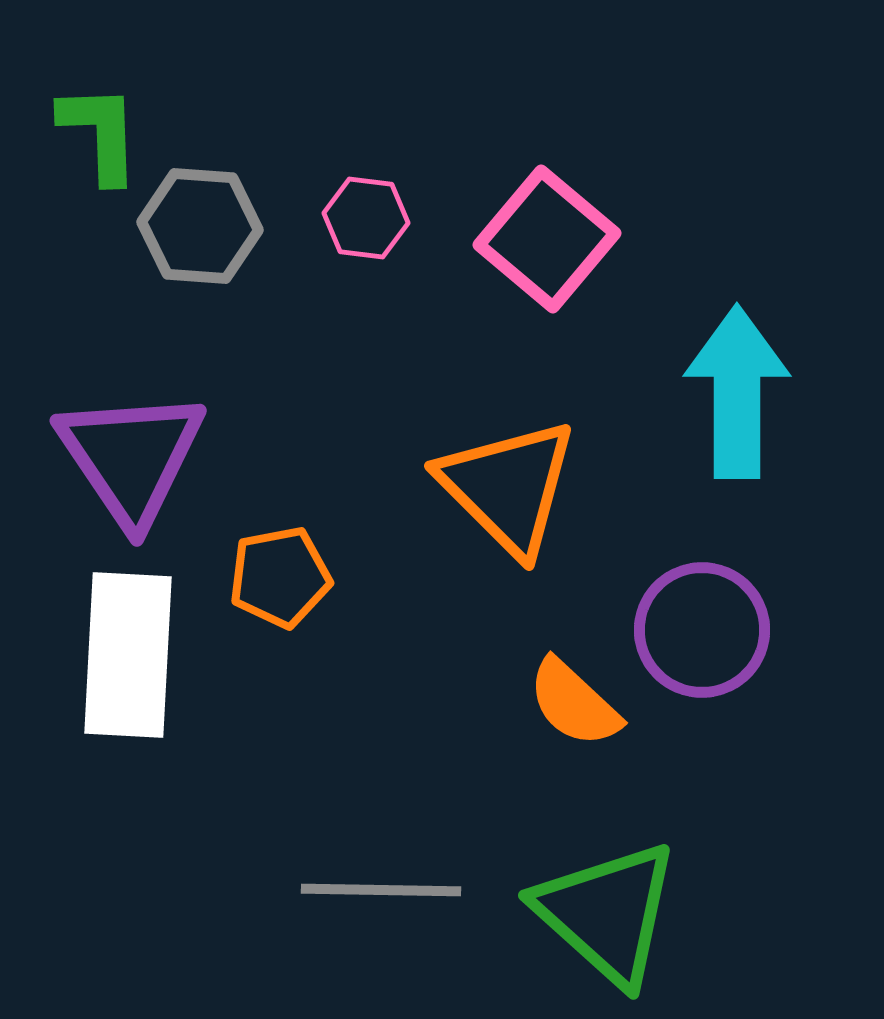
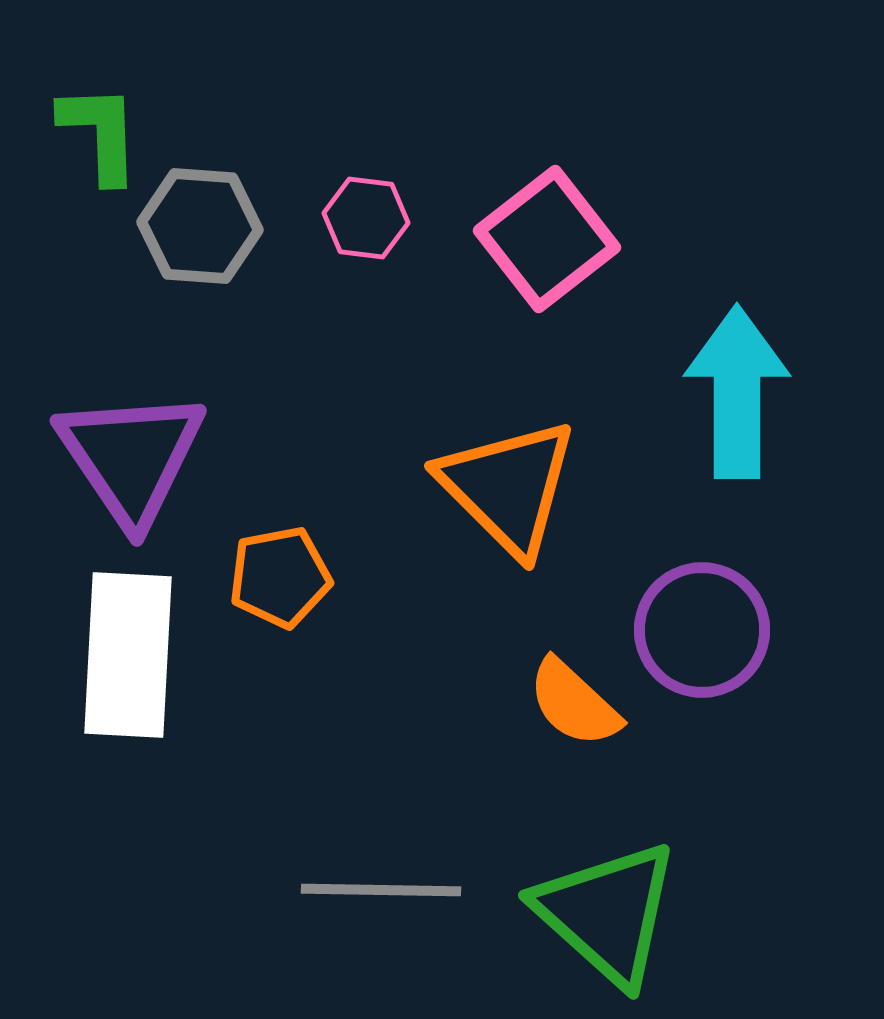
pink square: rotated 12 degrees clockwise
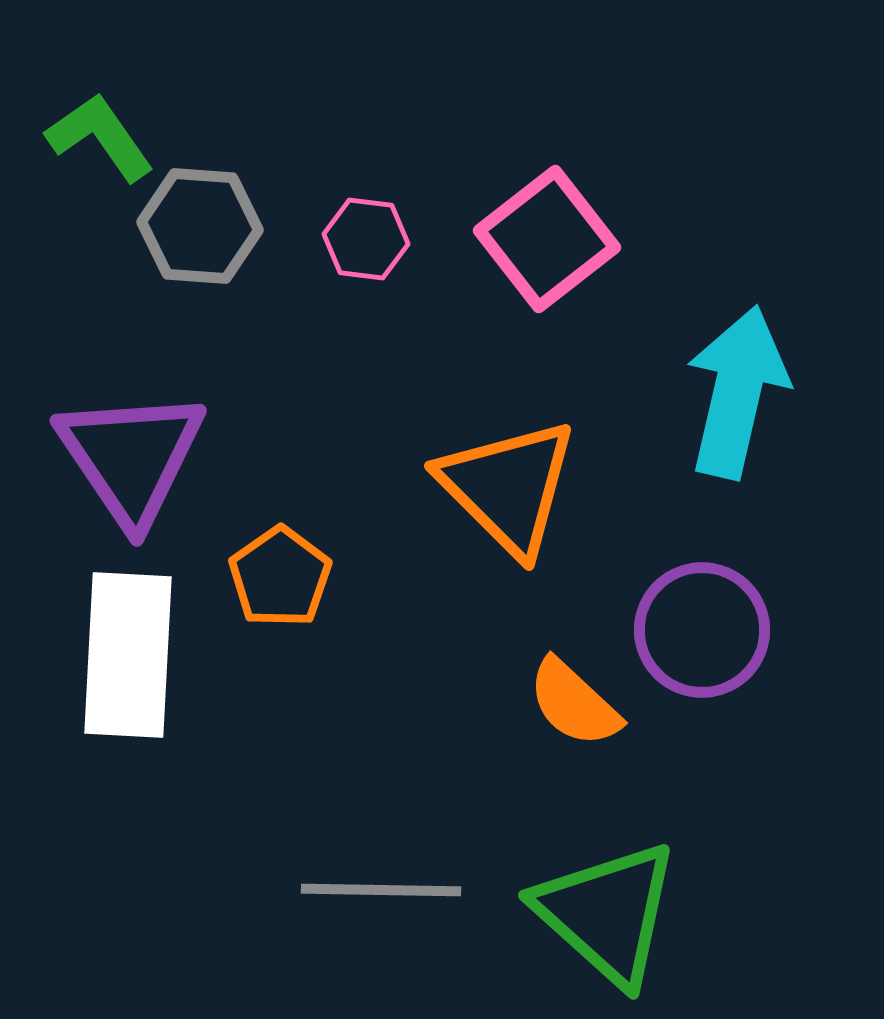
green L-shape: moved 4 px down; rotated 33 degrees counterclockwise
pink hexagon: moved 21 px down
cyan arrow: rotated 13 degrees clockwise
orange pentagon: rotated 24 degrees counterclockwise
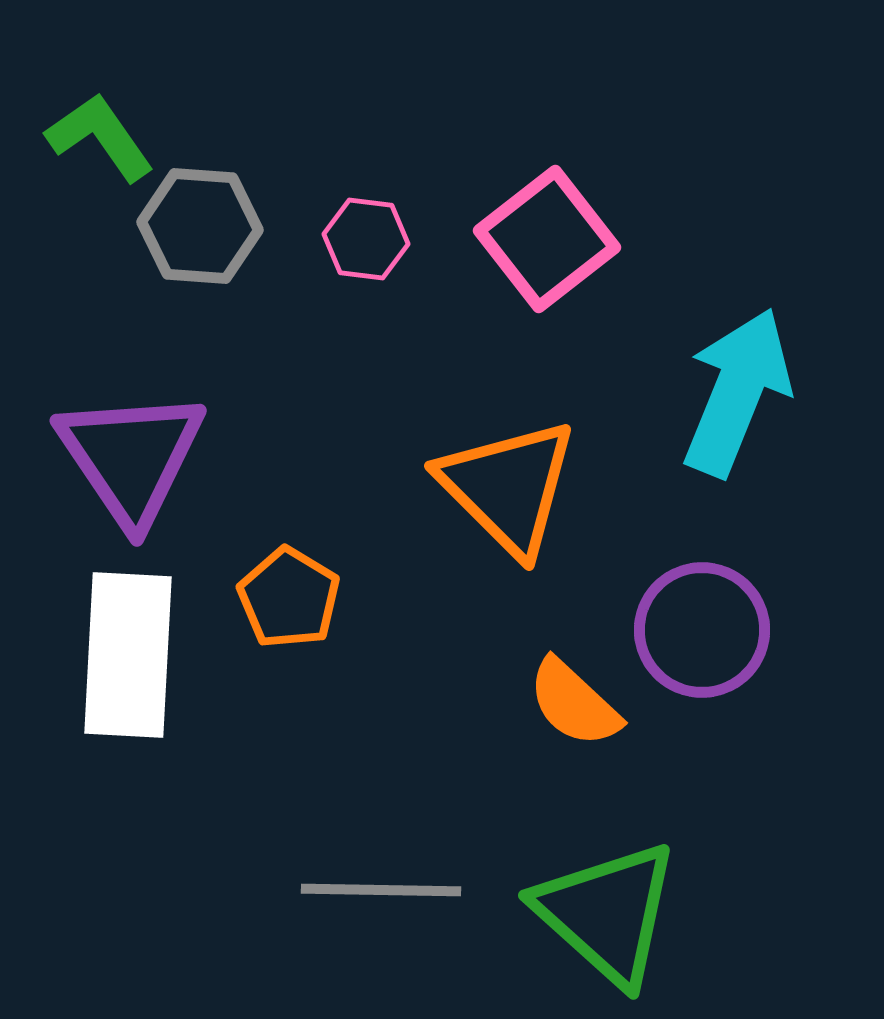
cyan arrow: rotated 9 degrees clockwise
orange pentagon: moved 9 px right, 21 px down; rotated 6 degrees counterclockwise
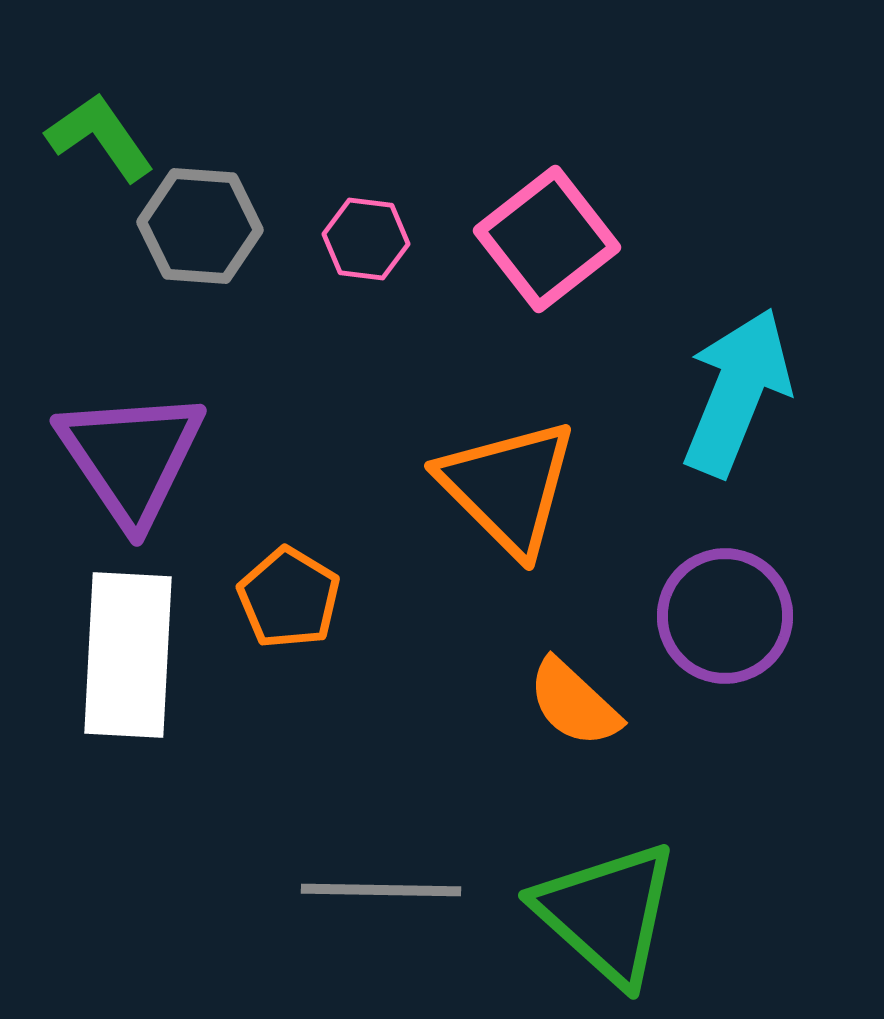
purple circle: moved 23 px right, 14 px up
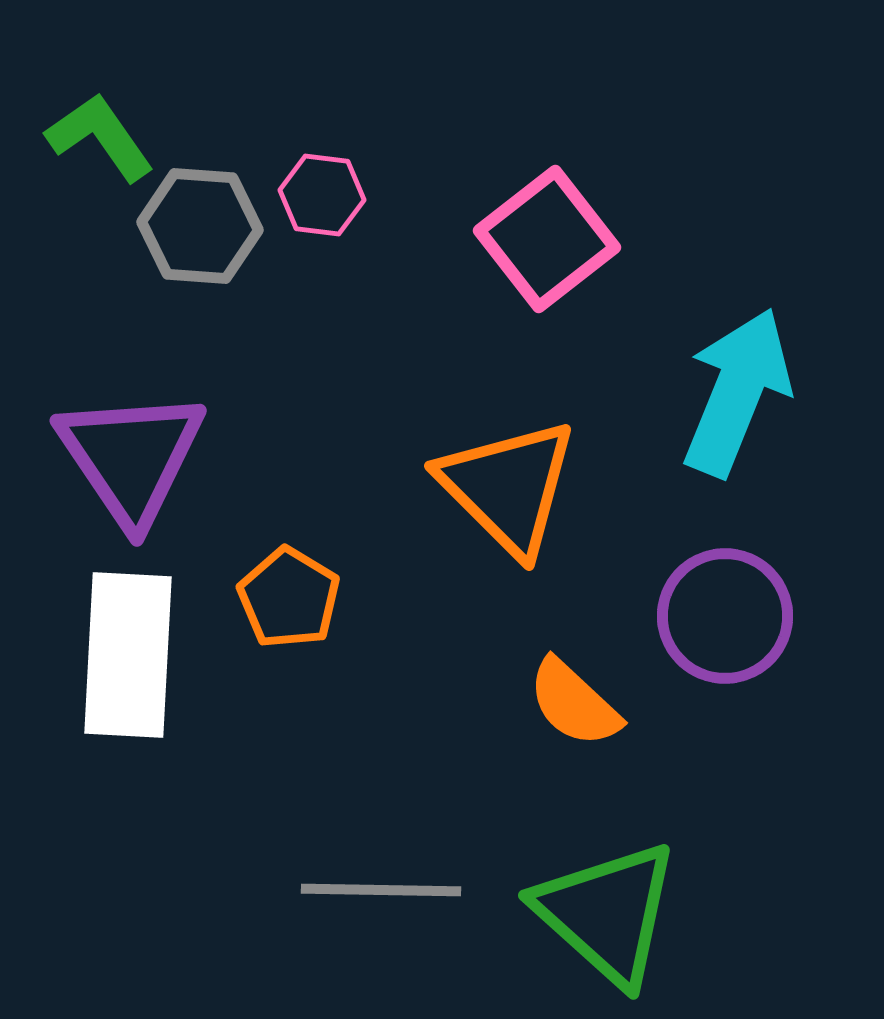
pink hexagon: moved 44 px left, 44 px up
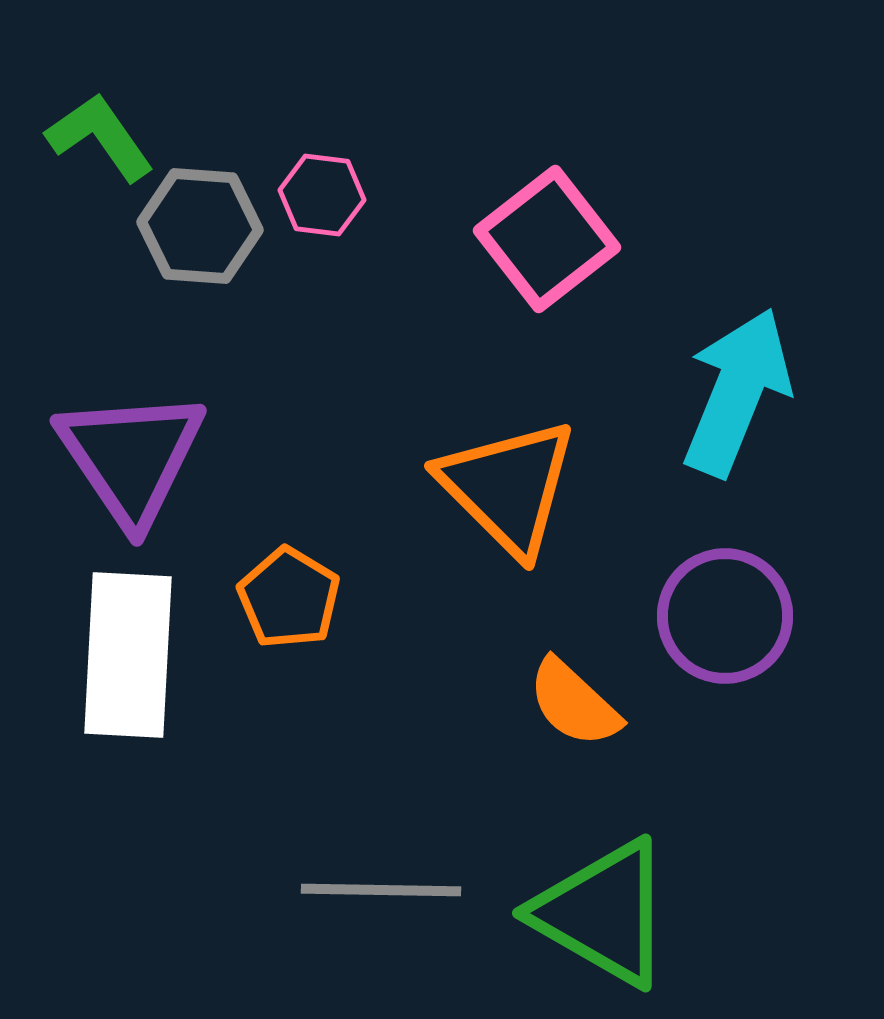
green triangle: moved 4 px left; rotated 12 degrees counterclockwise
